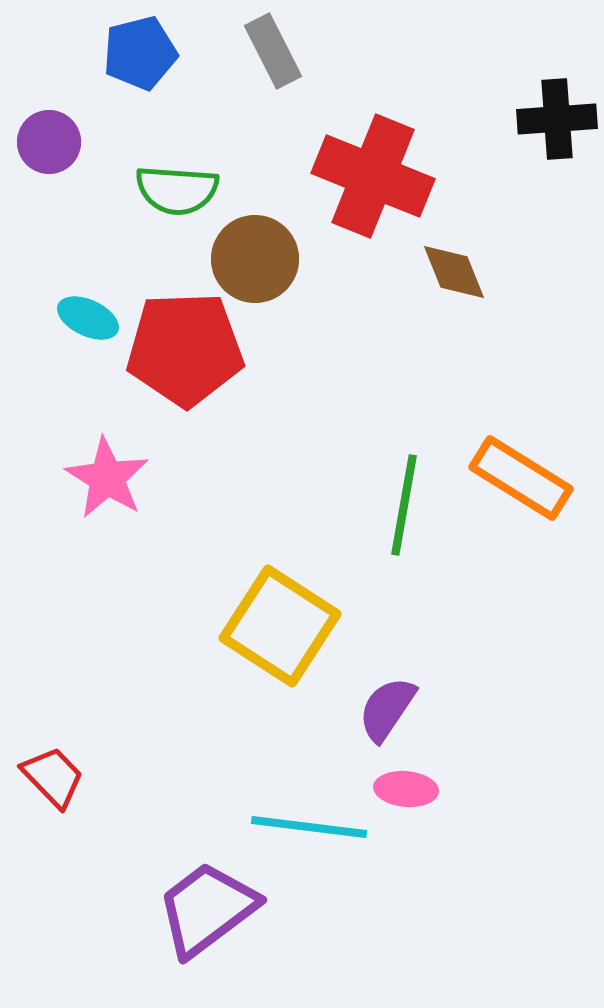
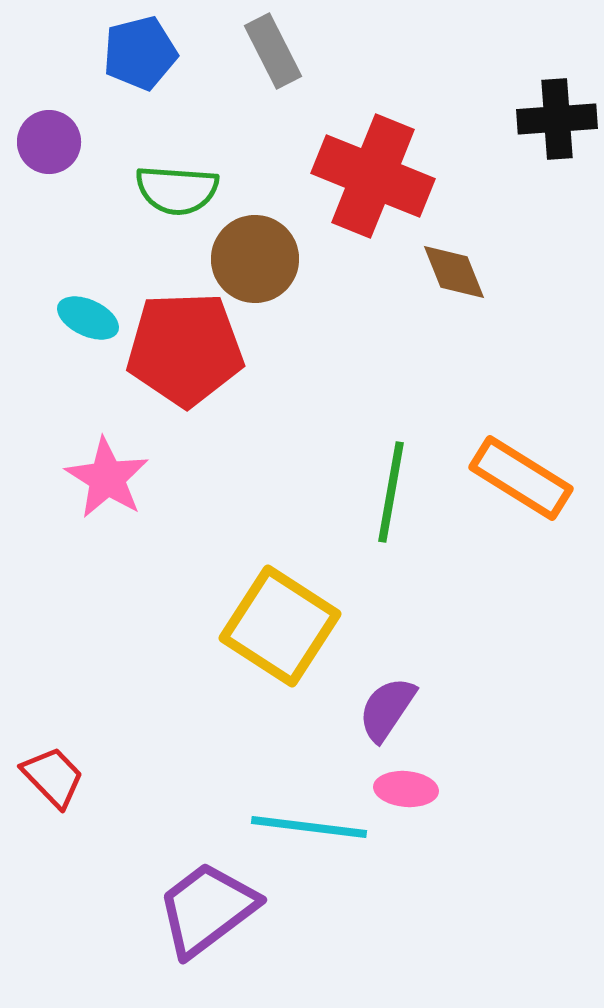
green line: moved 13 px left, 13 px up
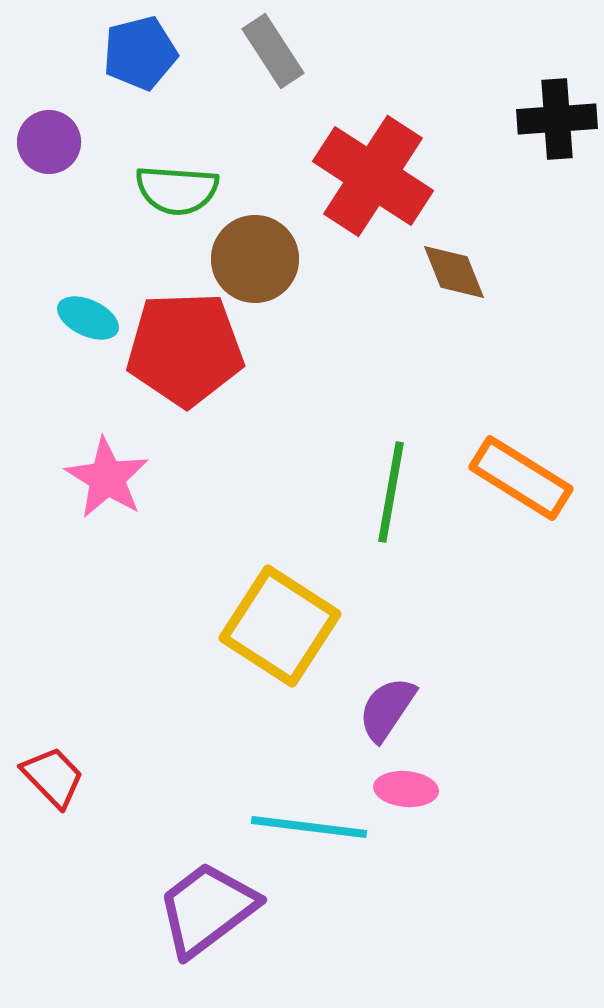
gray rectangle: rotated 6 degrees counterclockwise
red cross: rotated 11 degrees clockwise
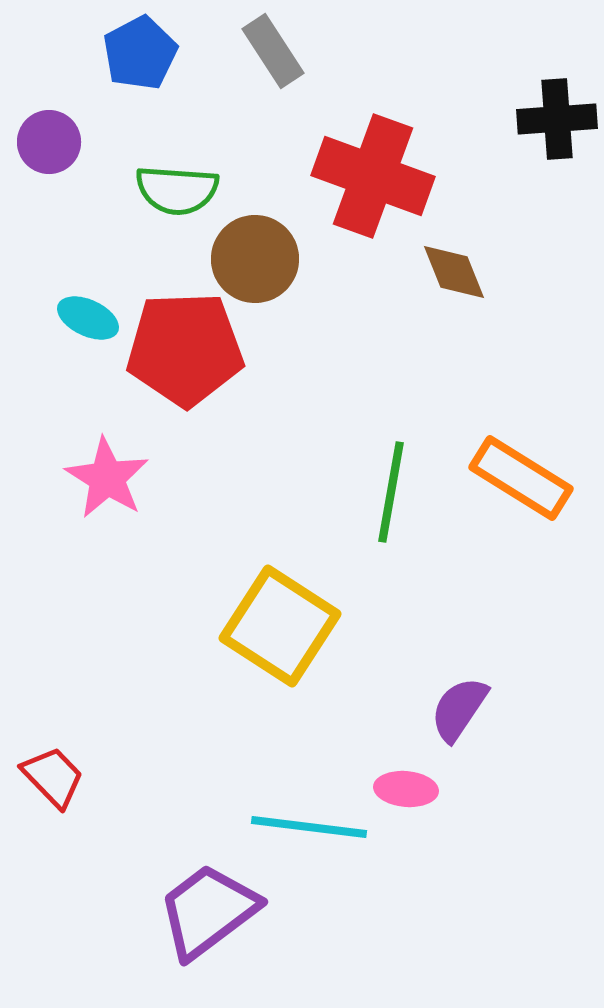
blue pentagon: rotated 14 degrees counterclockwise
red cross: rotated 13 degrees counterclockwise
purple semicircle: moved 72 px right
purple trapezoid: moved 1 px right, 2 px down
